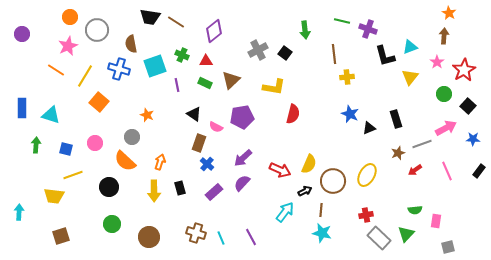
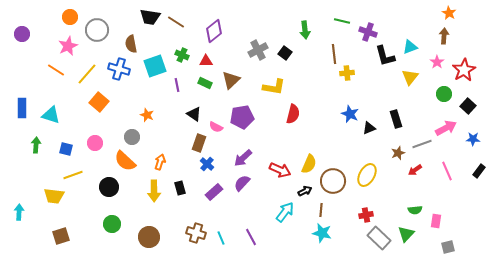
purple cross at (368, 29): moved 3 px down
yellow line at (85, 76): moved 2 px right, 2 px up; rotated 10 degrees clockwise
yellow cross at (347, 77): moved 4 px up
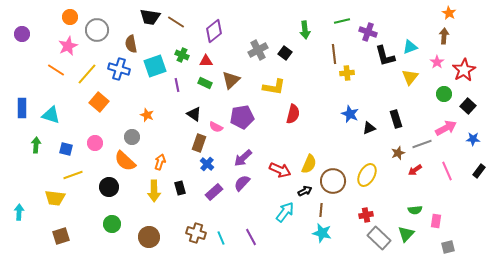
green line at (342, 21): rotated 28 degrees counterclockwise
yellow trapezoid at (54, 196): moved 1 px right, 2 px down
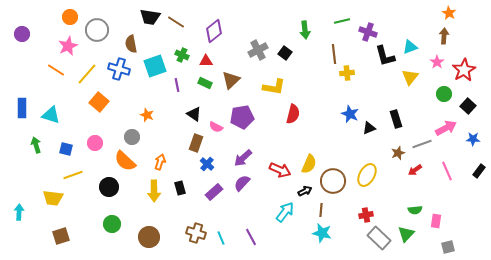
brown rectangle at (199, 143): moved 3 px left
green arrow at (36, 145): rotated 21 degrees counterclockwise
yellow trapezoid at (55, 198): moved 2 px left
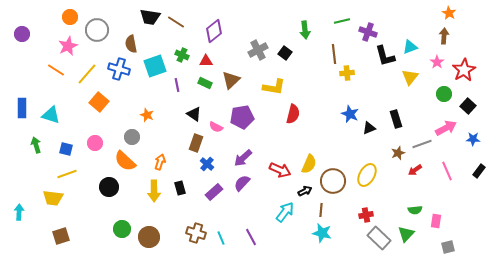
yellow line at (73, 175): moved 6 px left, 1 px up
green circle at (112, 224): moved 10 px right, 5 px down
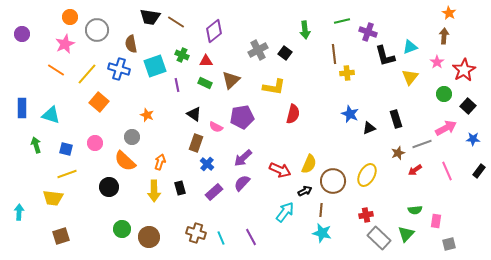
pink star at (68, 46): moved 3 px left, 2 px up
gray square at (448, 247): moved 1 px right, 3 px up
